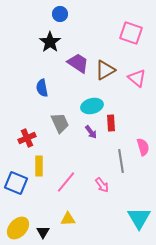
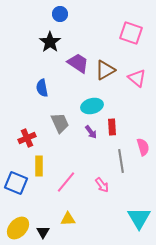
red rectangle: moved 1 px right, 4 px down
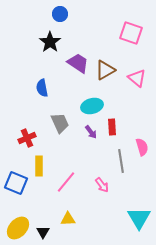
pink semicircle: moved 1 px left
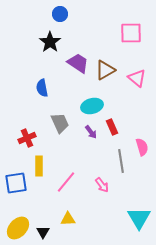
pink square: rotated 20 degrees counterclockwise
red rectangle: rotated 21 degrees counterclockwise
blue square: rotated 30 degrees counterclockwise
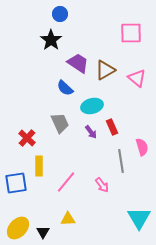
black star: moved 1 px right, 2 px up
blue semicircle: moved 23 px right; rotated 36 degrees counterclockwise
red cross: rotated 24 degrees counterclockwise
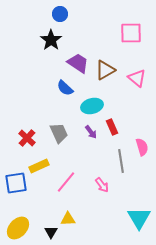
gray trapezoid: moved 1 px left, 10 px down
yellow rectangle: rotated 66 degrees clockwise
black triangle: moved 8 px right
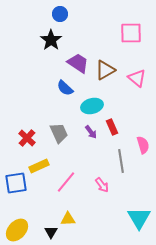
pink semicircle: moved 1 px right, 2 px up
yellow ellipse: moved 1 px left, 2 px down
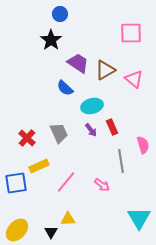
pink triangle: moved 3 px left, 1 px down
purple arrow: moved 2 px up
pink arrow: rotated 14 degrees counterclockwise
